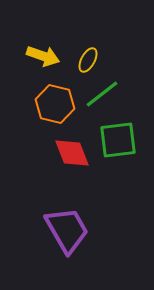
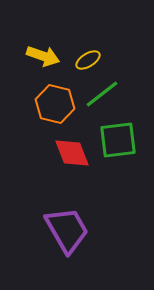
yellow ellipse: rotated 30 degrees clockwise
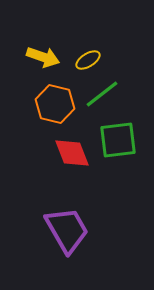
yellow arrow: moved 1 px down
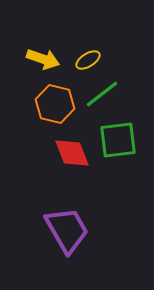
yellow arrow: moved 2 px down
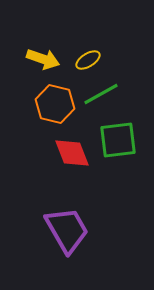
green line: moved 1 px left; rotated 9 degrees clockwise
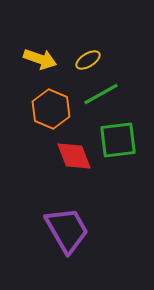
yellow arrow: moved 3 px left
orange hexagon: moved 4 px left, 5 px down; rotated 9 degrees clockwise
red diamond: moved 2 px right, 3 px down
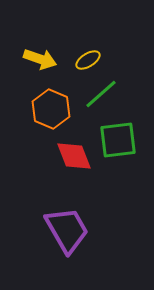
green line: rotated 12 degrees counterclockwise
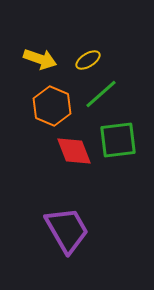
orange hexagon: moved 1 px right, 3 px up
red diamond: moved 5 px up
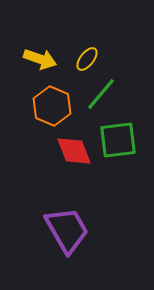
yellow ellipse: moved 1 px left, 1 px up; rotated 20 degrees counterclockwise
green line: rotated 9 degrees counterclockwise
